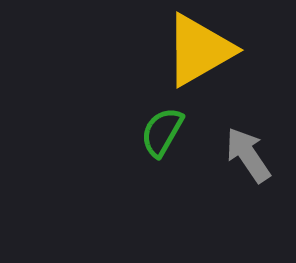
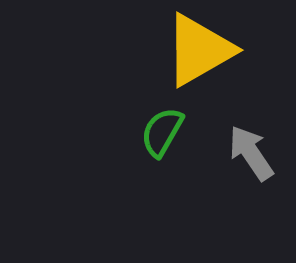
gray arrow: moved 3 px right, 2 px up
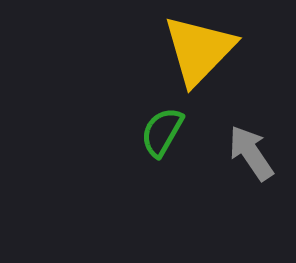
yellow triangle: rotated 16 degrees counterclockwise
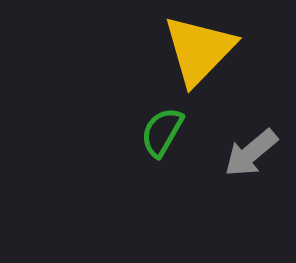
gray arrow: rotated 96 degrees counterclockwise
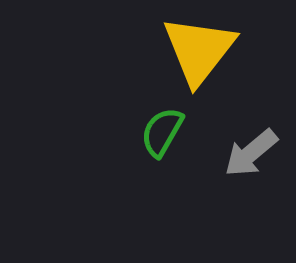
yellow triangle: rotated 6 degrees counterclockwise
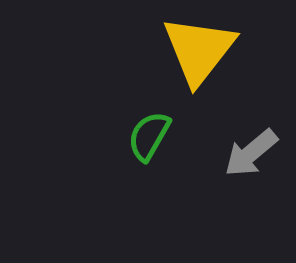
green semicircle: moved 13 px left, 4 px down
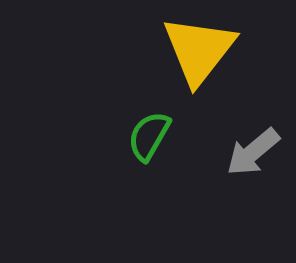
gray arrow: moved 2 px right, 1 px up
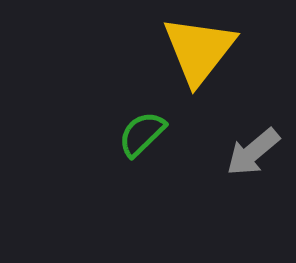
green semicircle: moved 7 px left, 2 px up; rotated 16 degrees clockwise
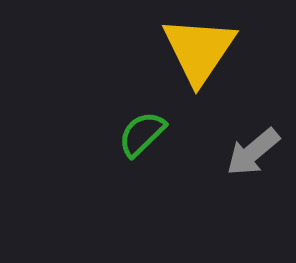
yellow triangle: rotated 4 degrees counterclockwise
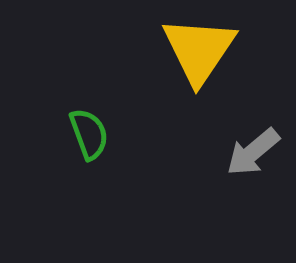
green semicircle: moved 53 px left; rotated 114 degrees clockwise
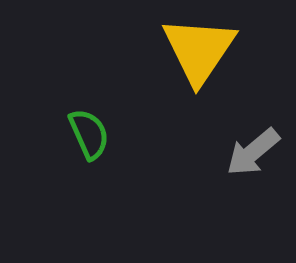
green semicircle: rotated 4 degrees counterclockwise
